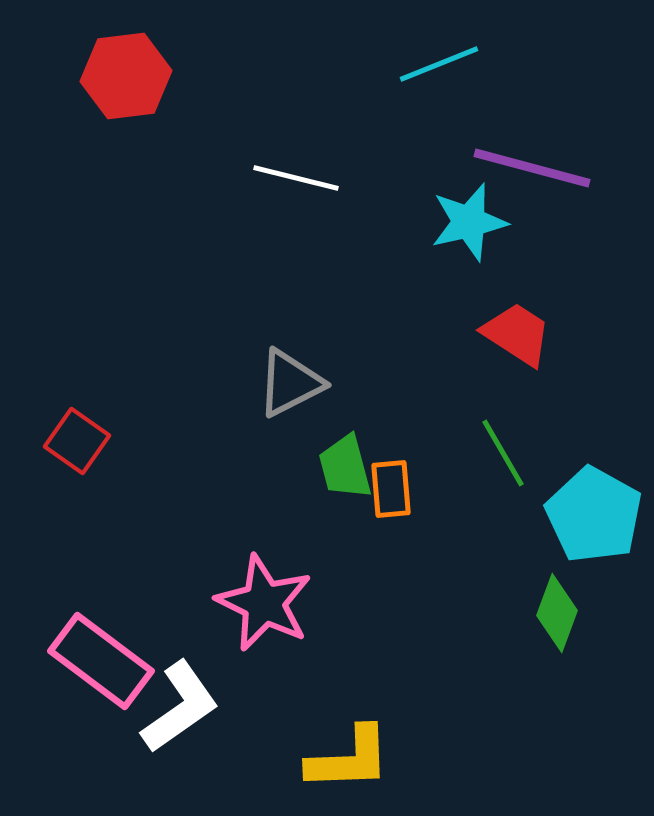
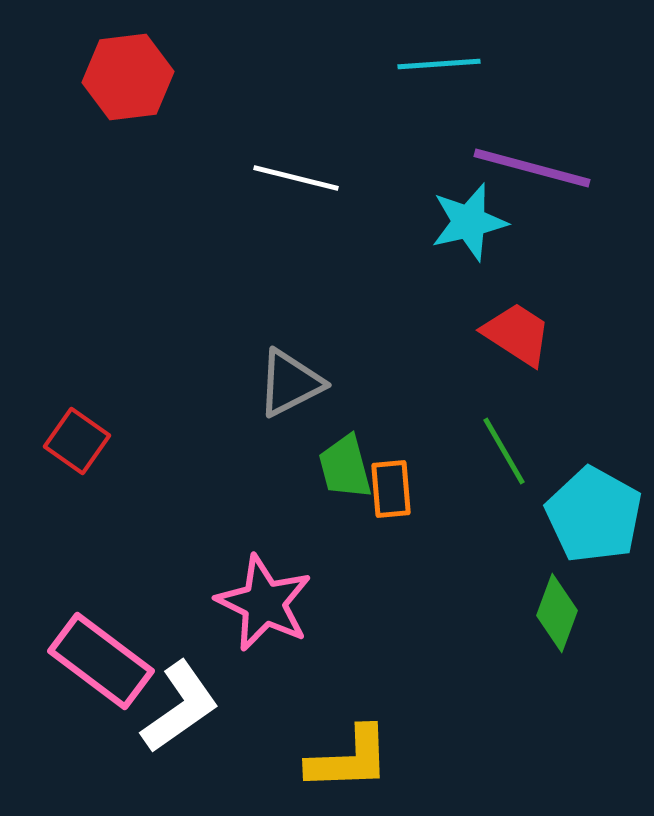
cyan line: rotated 18 degrees clockwise
red hexagon: moved 2 px right, 1 px down
green line: moved 1 px right, 2 px up
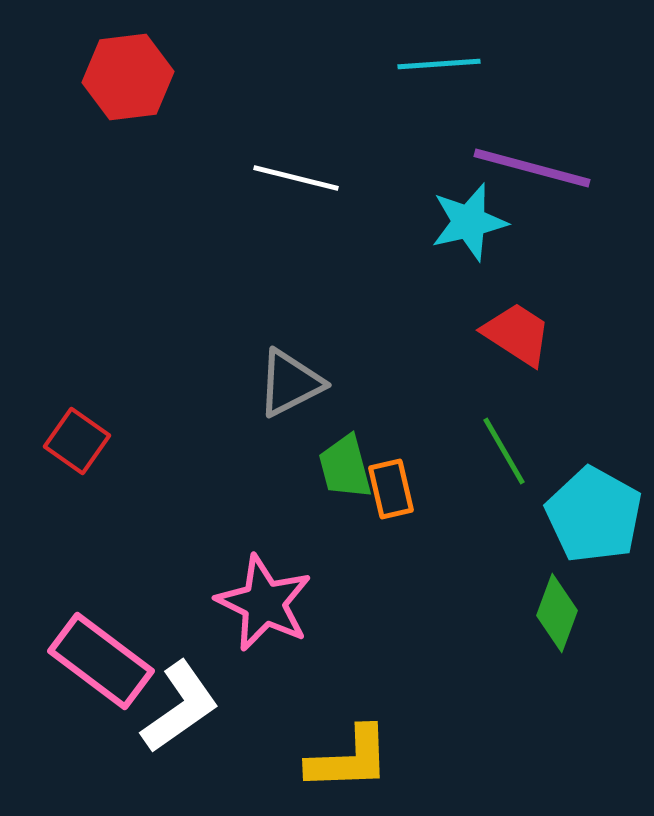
orange rectangle: rotated 8 degrees counterclockwise
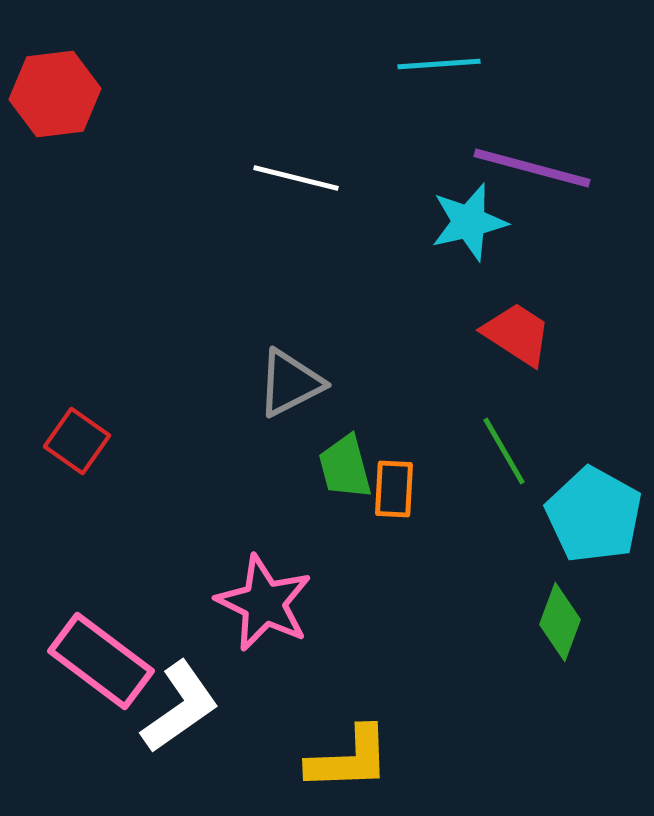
red hexagon: moved 73 px left, 17 px down
orange rectangle: moved 3 px right; rotated 16 degrees clockwise
green diamond: moved 3 px right, 9 px down
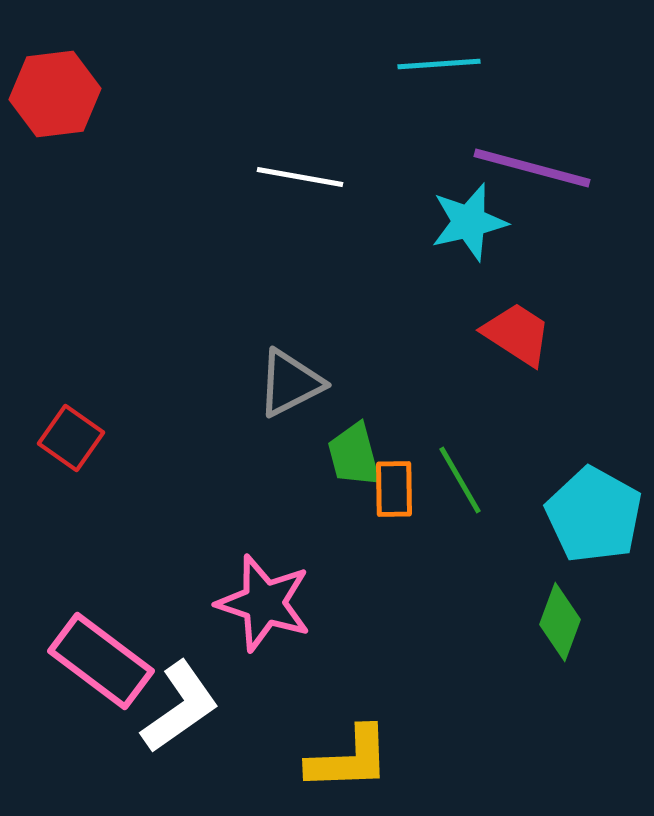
white line: moved 4 px right, 1 px up; rotated 4 degrees counterclockwise
red square: moved 6 px left, 3 px up
green line: moved 44 px left, 29 px down
green trapezoid: moved 9 px right, 12 px up
orange rectangle: rotated 4 degrees counterclockwise
pink star: rotated 8 degrees counterclockwise
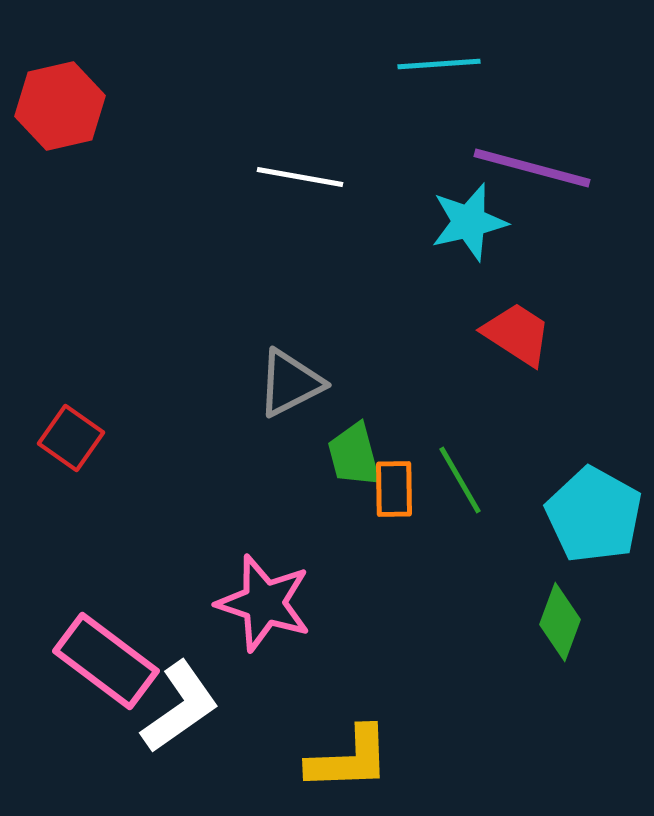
red hexagon: moved 5 px right, 12 px down; rotated 6 degrees counterclockwise
pink rectangle: moved 5 px right
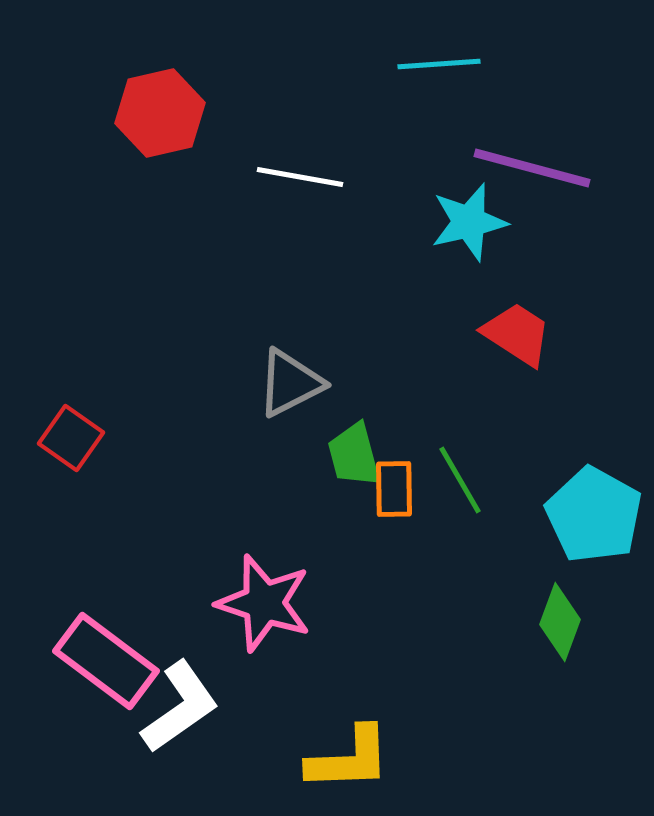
red hexagon: moved 100 px right, 7 px down
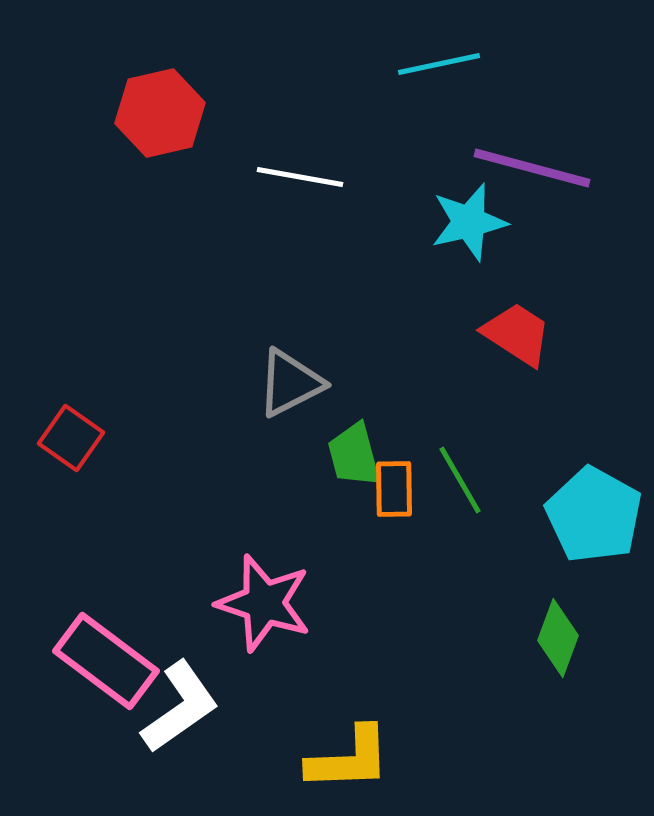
cyan line: rotated 8 degrees counterclockwise
green diamond: moved 2 px left, 16 px down
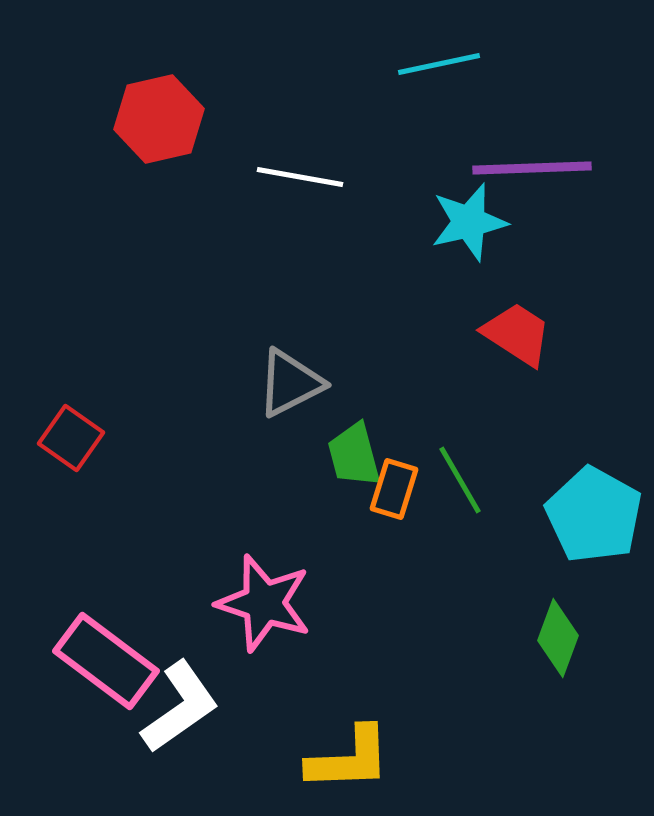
red hexagon: moved 1 px left, 6 px down
purple line: rotated 17 degrees counterclockwise
orange rectangle: rotated 18 degrees clockwise
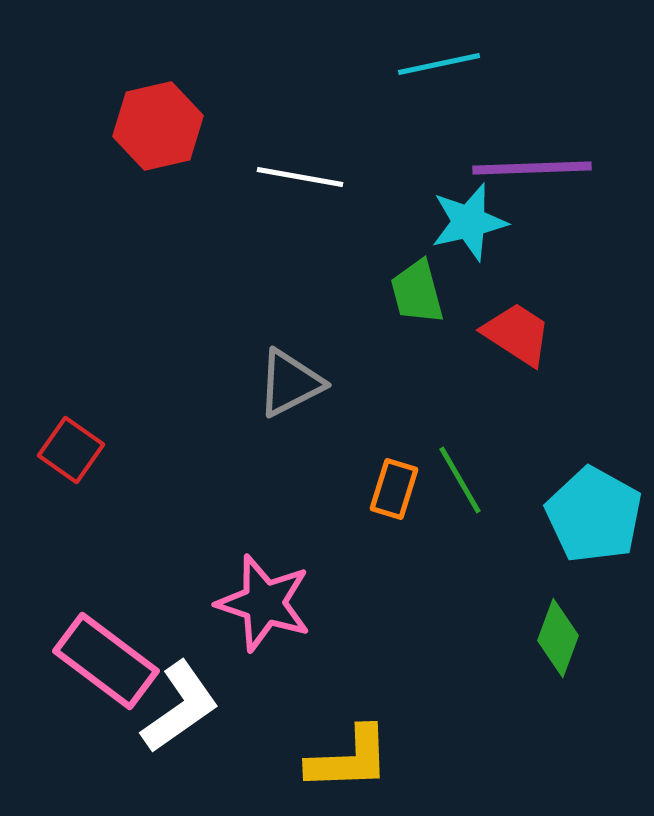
red hexagon: moved 1 px left, 7 px down
red square: moved 12 px down
green trapezoid: moved 63 px right, 163 px up
